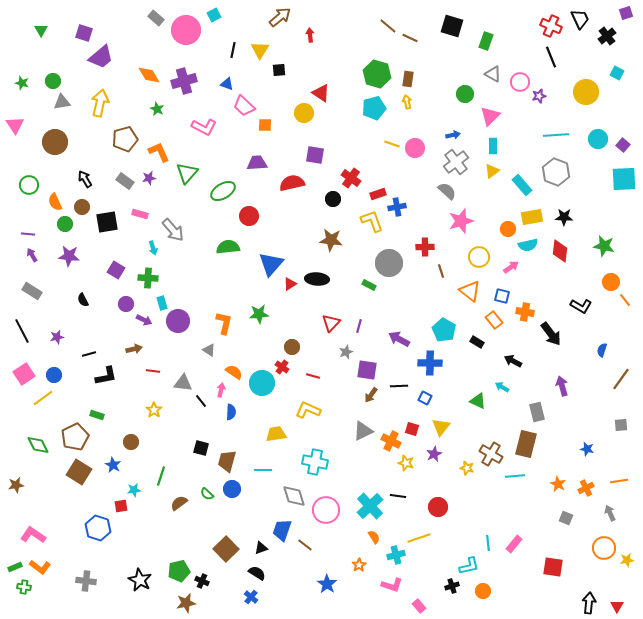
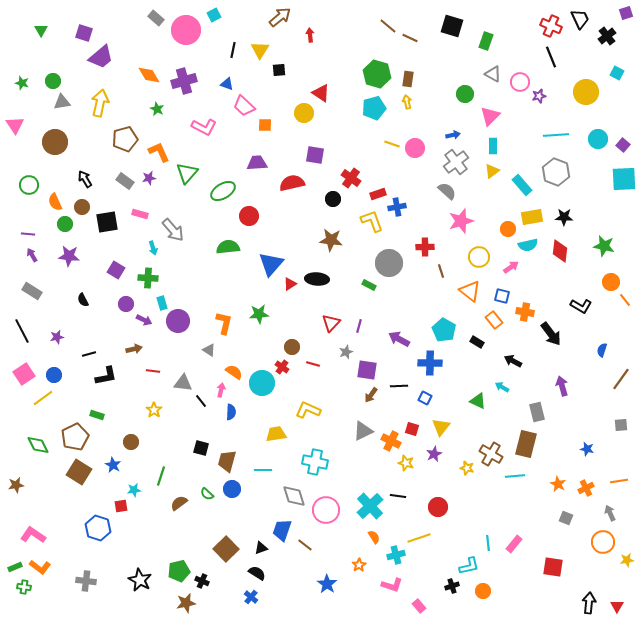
red line at (313, 376): moved 12 px up
orange circle at (604, 548): moved 1 px left, 6 px up
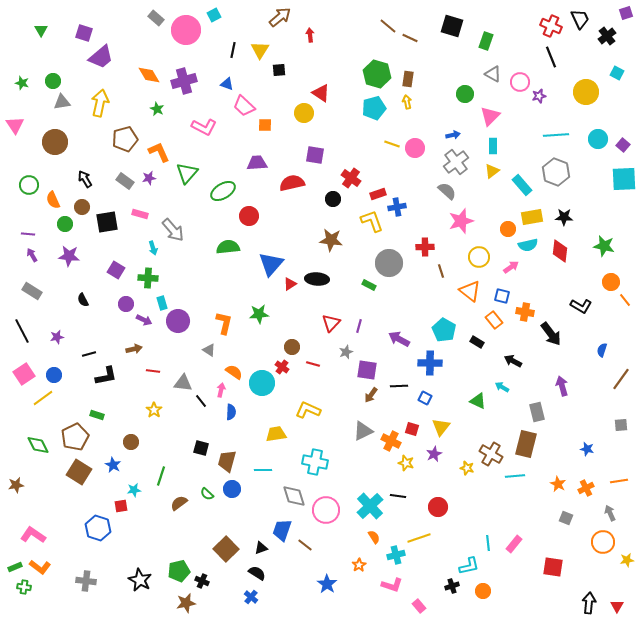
orange semicircle at (55, 202): moved 2 px left, 2 px up
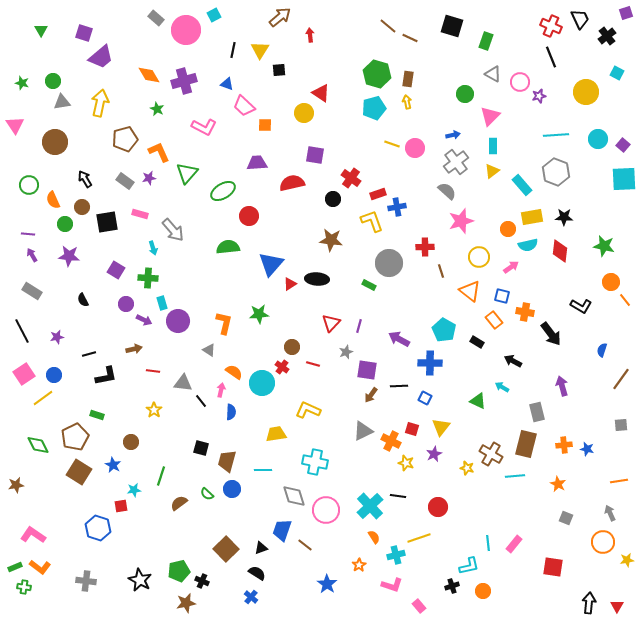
orange cross at (586, 488): moved 22 px left, 43 px up; rotated 21 degrees clockwise
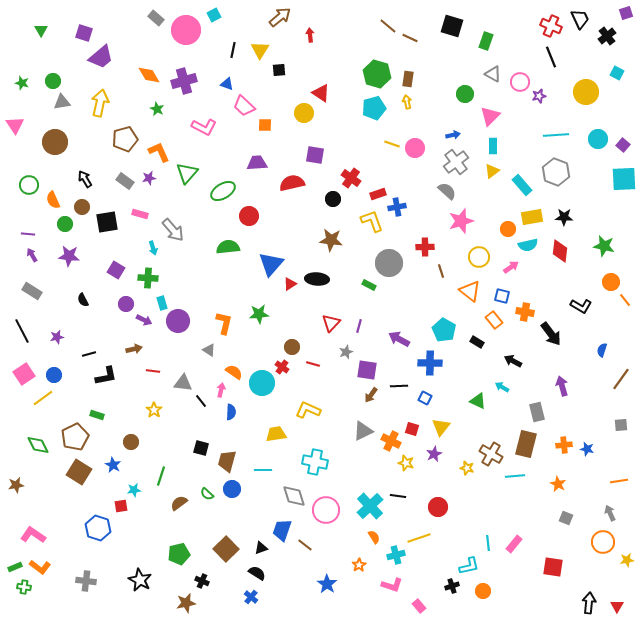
green pentagon at (179, 571): moved 17 px up
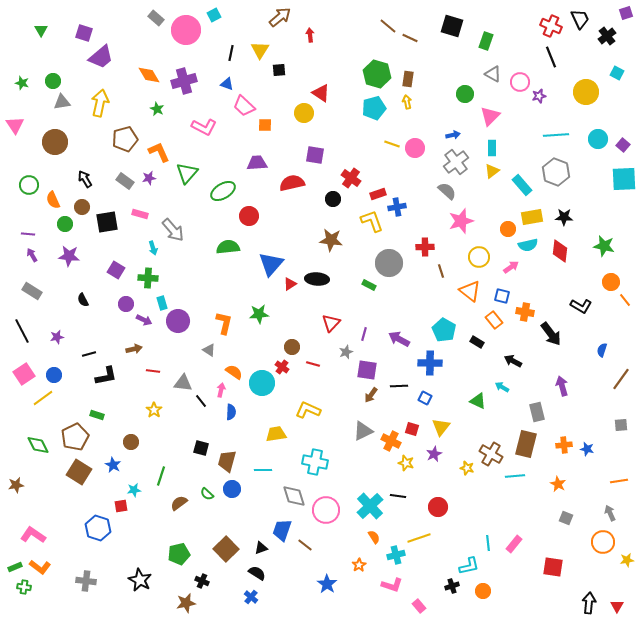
black line at (233, 50): moved 2 px left, 3 px down
cyan rectangle at (493, 146): moved 1 px left, 2 px down
purple line at (359, 326): moved 5 px right, 8 px down
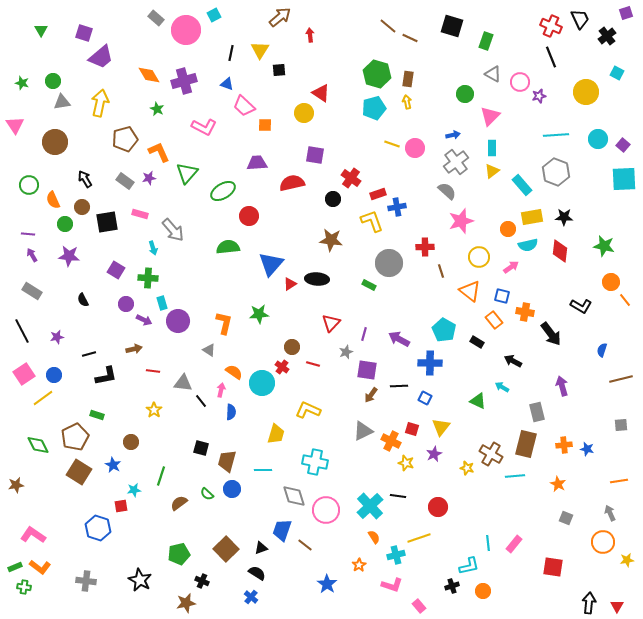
brown line at (621, 379): rotated 40 degrees clockwise
yellow trapezoid at (276, 434): rotated 115 degrees clockwise
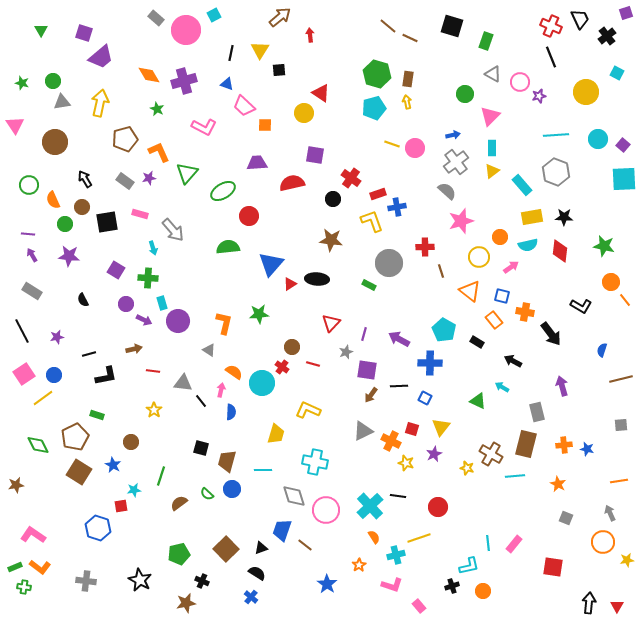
orange circle at (508, 229): moved 8 px left, 8 px down
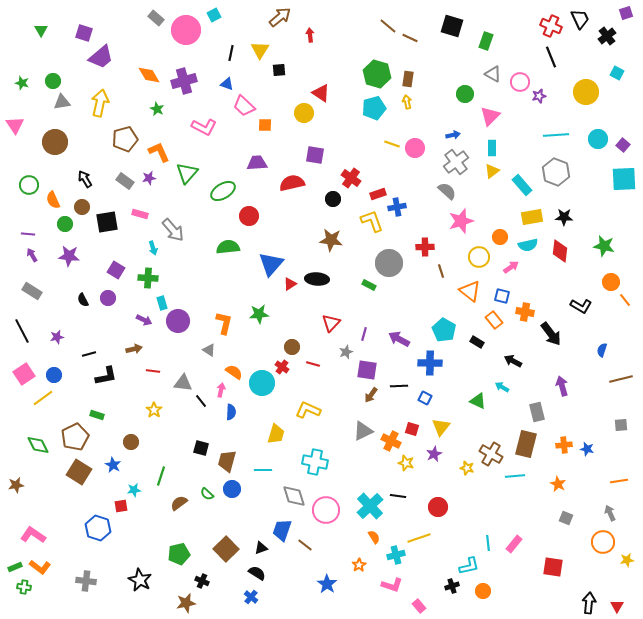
purple circle at (126, 304): moved 18 px left, 6 px up
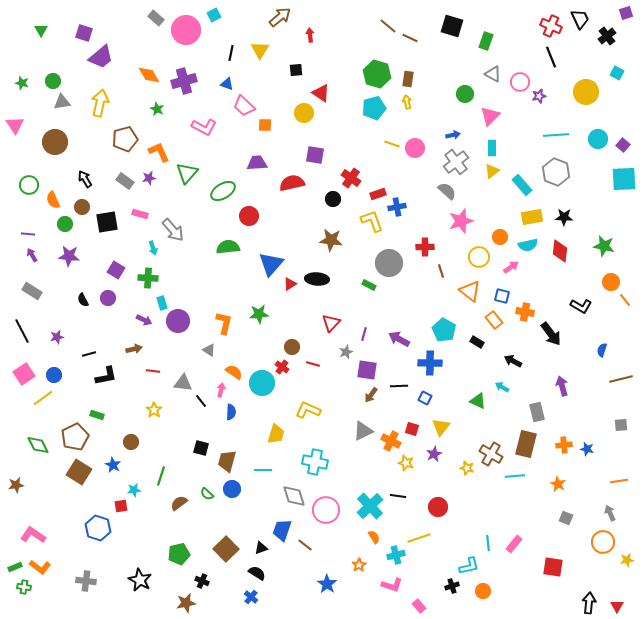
black square at (279, 70): moved 17 px right
